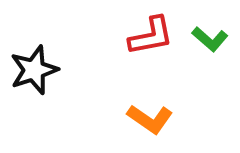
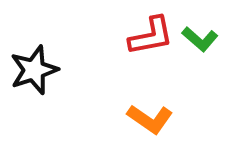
green L-shape: moved 10 px left
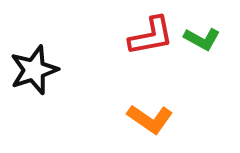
green L-shape: moved 2 px right; rotated 12 degrees counterclockwise
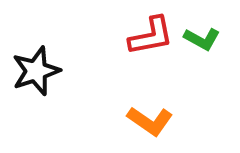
black star: moved 2 px right, 1 px down
orange L-shape: moved 2 px down
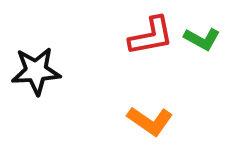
black star: rotated 15 degrees clockwise
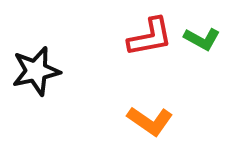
red L-shape: moved 1 px left, 1 px down
black star: rotated 9 degrees counterclockwise
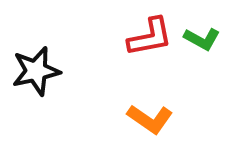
orange L-shape: moved 2 px up
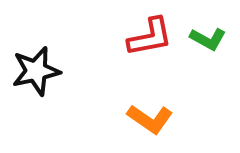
green L-shape: moved 6 px right
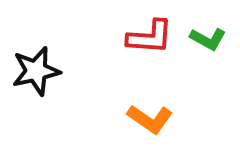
red L-shape: rotated 15 degrees clockwise
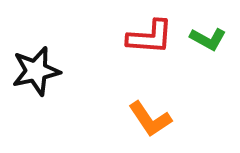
orange L-shape: rotated 21 degrees clockwise
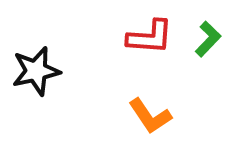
green L-shape: rotated 75 degrees counterclockwise
orange L-shape: moved 3 px up
